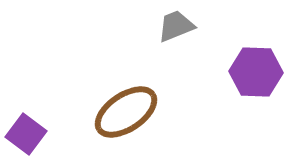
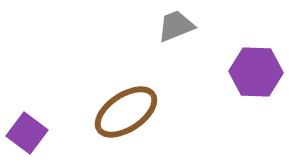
purple square: moved 1 px right, 1 px up
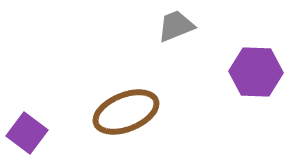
brown ellipse: rotated 12 degrees clockwise
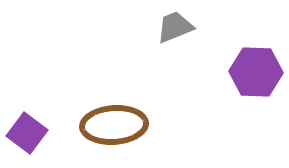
gray trapezoid: moved 1 px left, 1 px down
brown ellipse: moved 12 px left, 13 px down; rotated 18 degrees clockwise
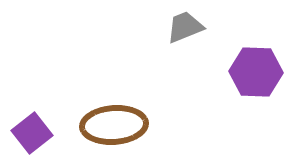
gray trapezoid: moved 10 px right
purple square: moved 5 px right; rotated 15 degrees clockwise
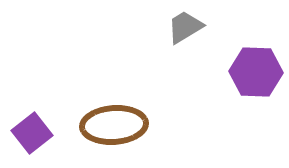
gray trapezoid: rotated 9 degrees counterclockwise
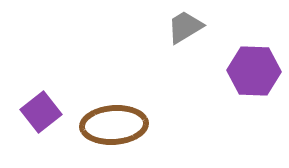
purple hexagon: moved 2 px left, 1 px up
purple square: moved 9 px right, 21 px up
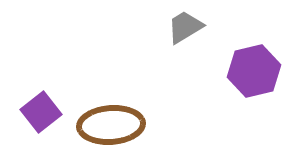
purple hexagon: rotated 15 degrees counterclockwise
brown ellipse: moved 3 px left
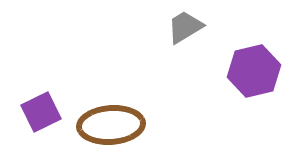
purple square: rotated 12 degrees clockwise
